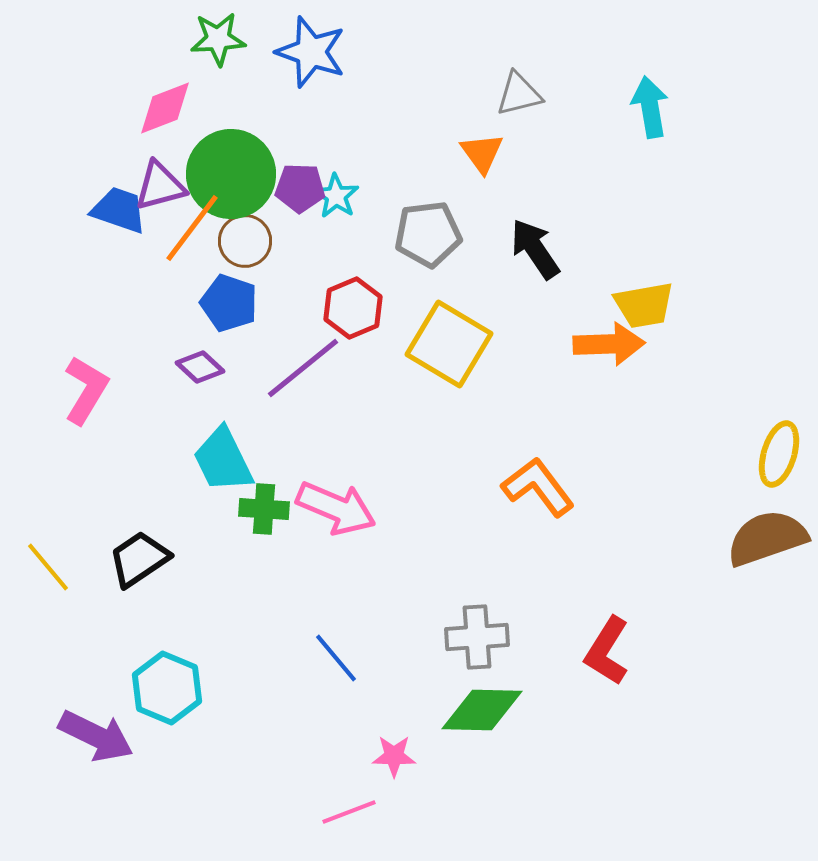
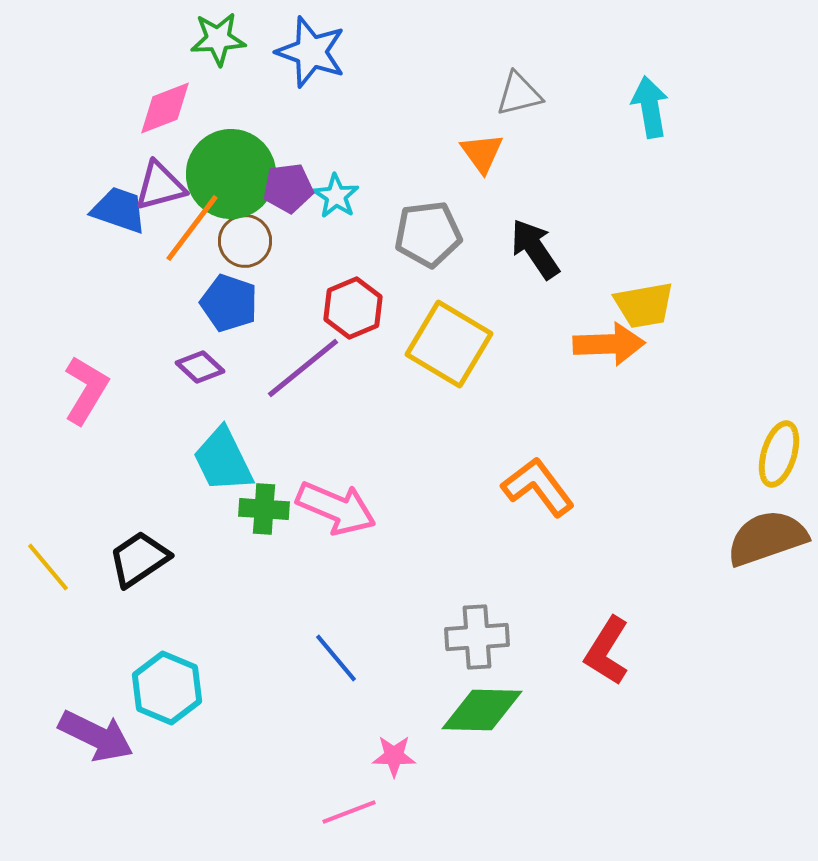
purple pentagon: moved 12 px left; rotated 9 degrees counterclockwise
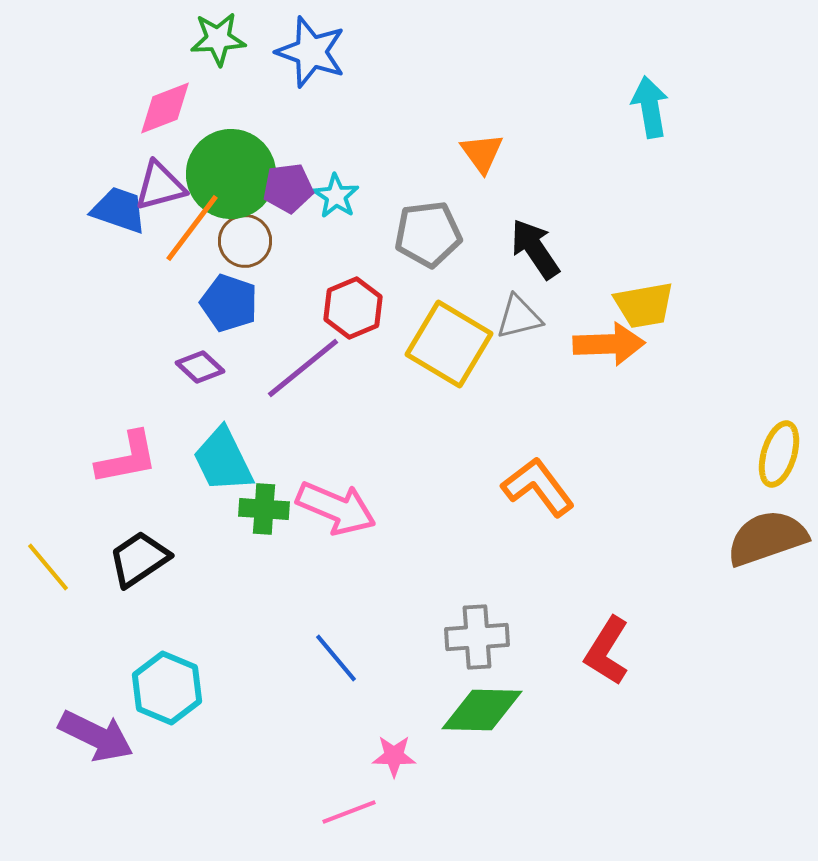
gray triangle: moved 223 px down
pink L-shape: moved 41 px right, 68 px down; rotated 48 degrees clockwise
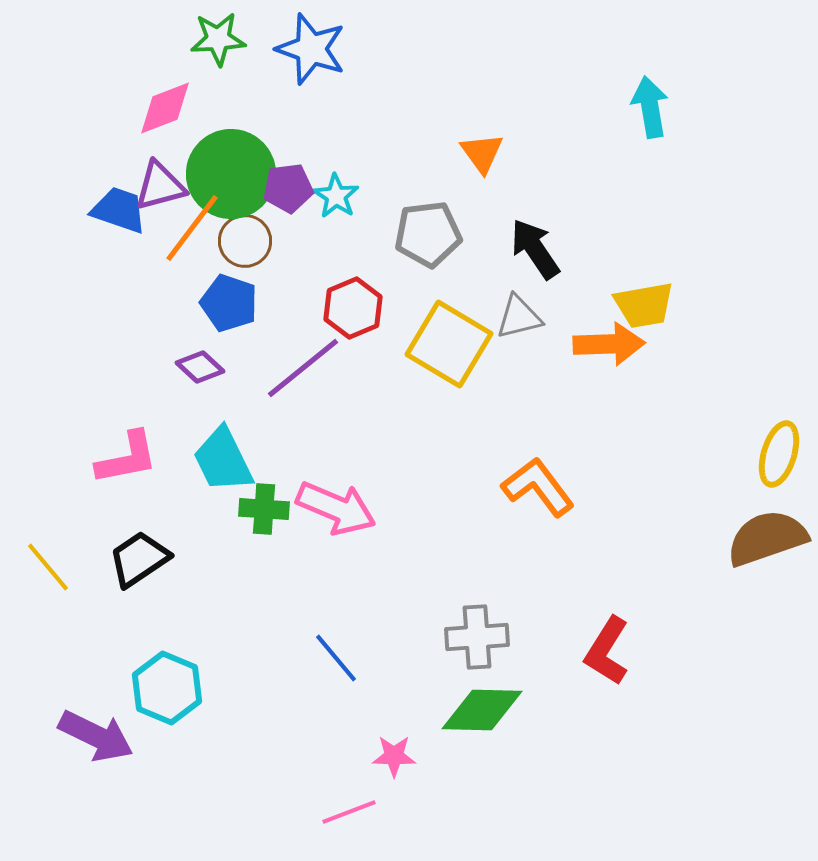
blue star: moved 3 px up
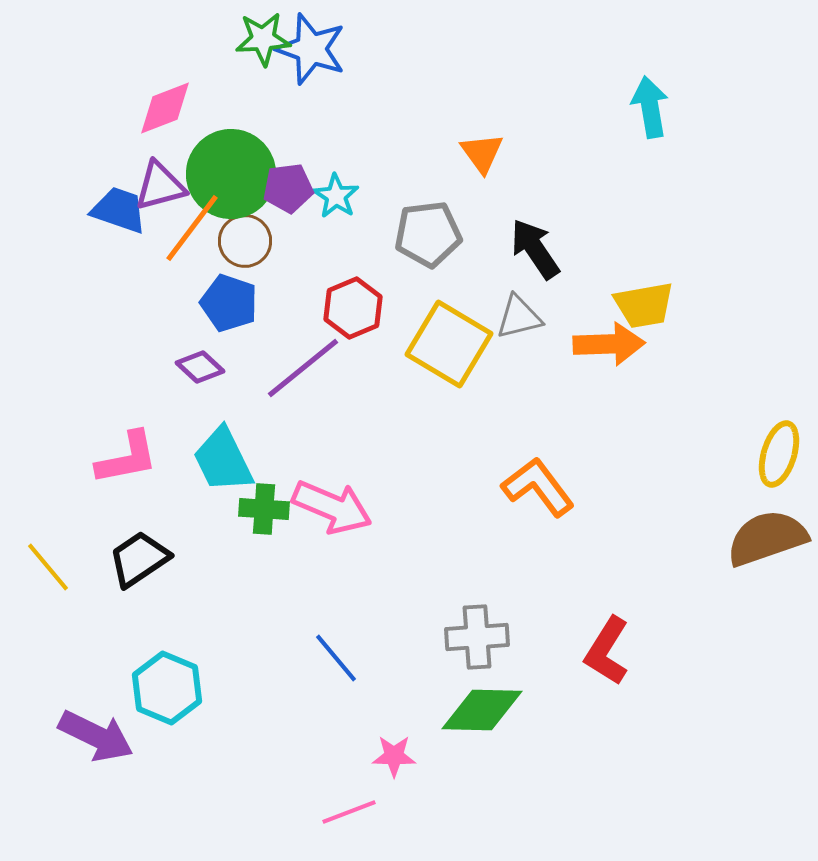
green star: moved 45 px right
pink arrow: moved 4 px left, 1 px up
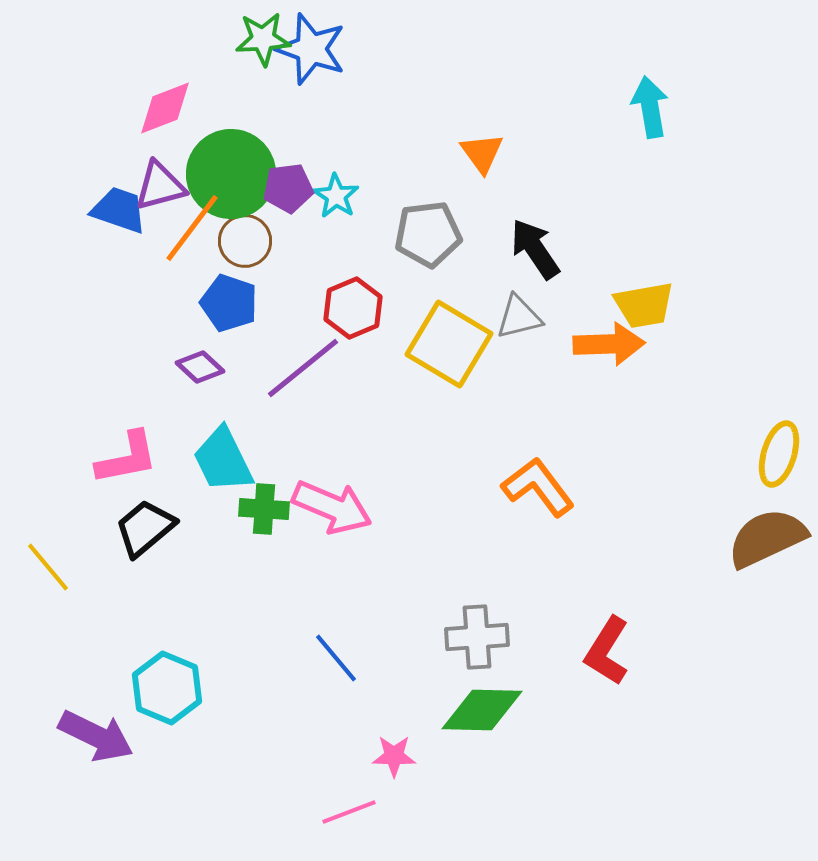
brown semicircle: rotated 6 degrees counterclockwise
black trapezoid: moved 6 px right, 31 px up; rotated 6 degrees counterclockwise
